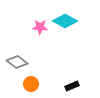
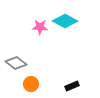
gray diamond: moved 1 px left, 1 px down
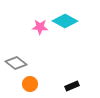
orange circle: moved 1 px left
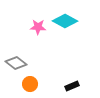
pink star: moved 2 px left
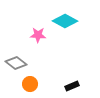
pink star: moved 8 px down
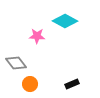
pink star: moved 1 px left, 1 px down
gray diamond: rotated 15 degrees clockwise
black rectangle: moved 2 px up
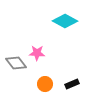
pink star: moved 17 px down
orange circle: moved 15 px right
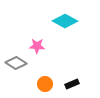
pink star: moved 7 px up
gray diamond: rotated 20 degrees counterclockwise
